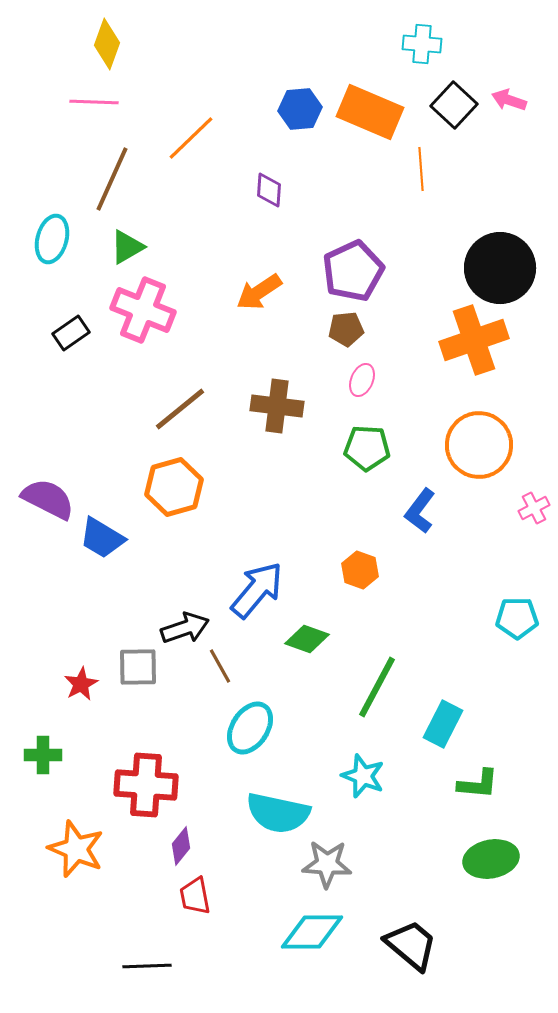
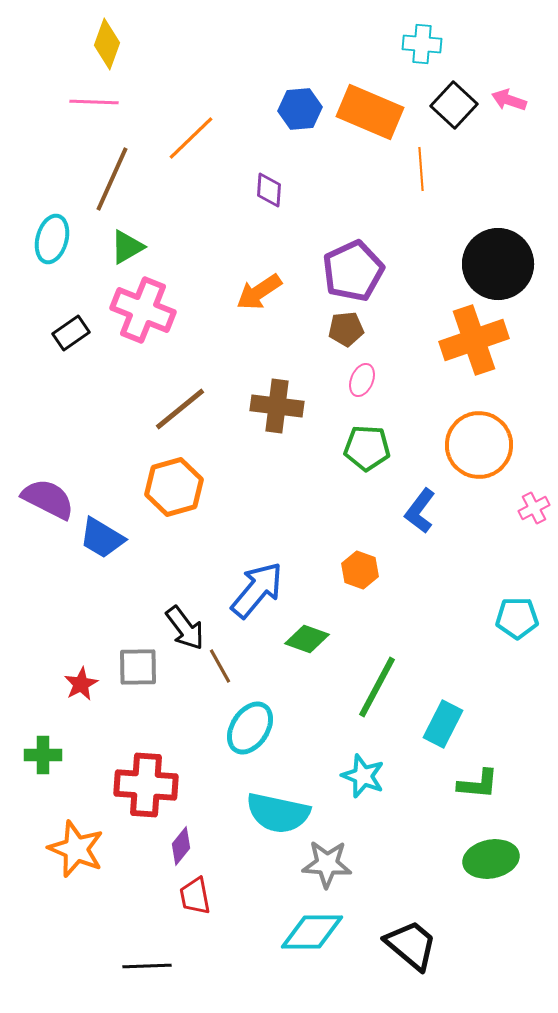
black circle at (500, 268): moved 2 px left, 4 px up
black arrow at (185, 628): rotated 72 degrees clockwise
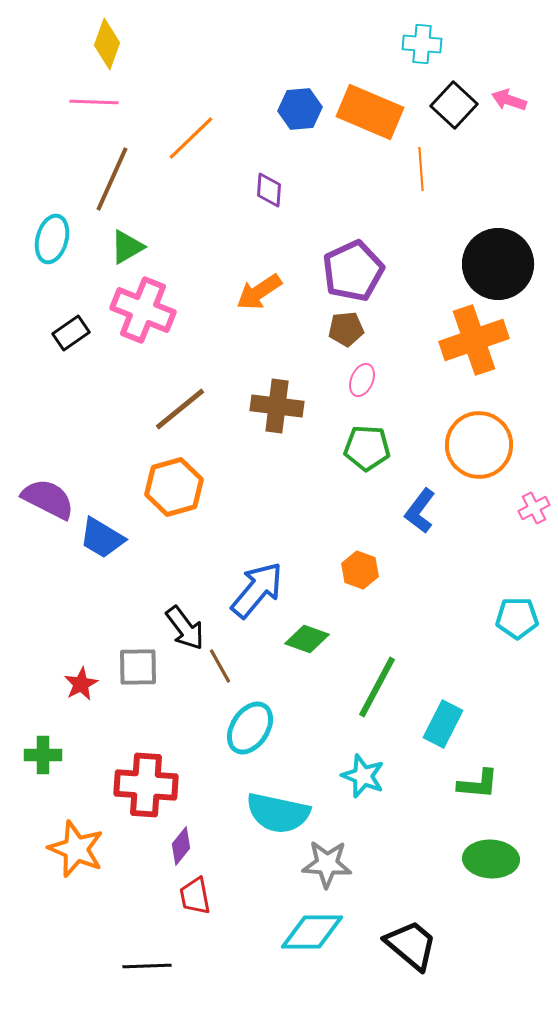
green ellipse at (491, 859): rotated 14 degrees clockwise
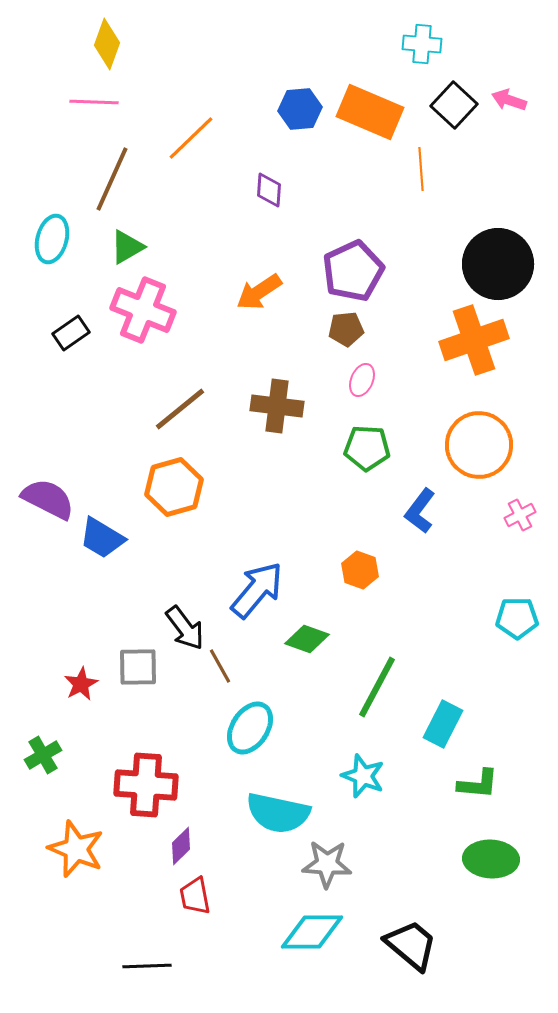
pink cross at (534, 508): moved 14 px left, 7 px down
green cross at (43, 755): rotated 30 degrees counterclockwise
purple diamond at (181, 846): rotated 6 degrees clockwise
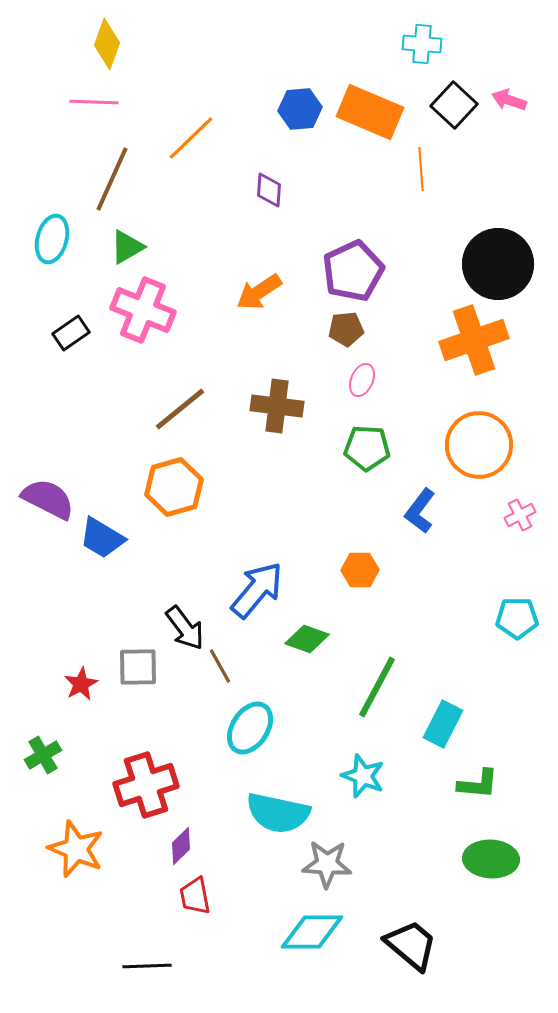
orange hexagon at (360, 570): rotated 21 degrees counterclockwise
red cross at (146, 785): rotated 22 degrees counterclockwise
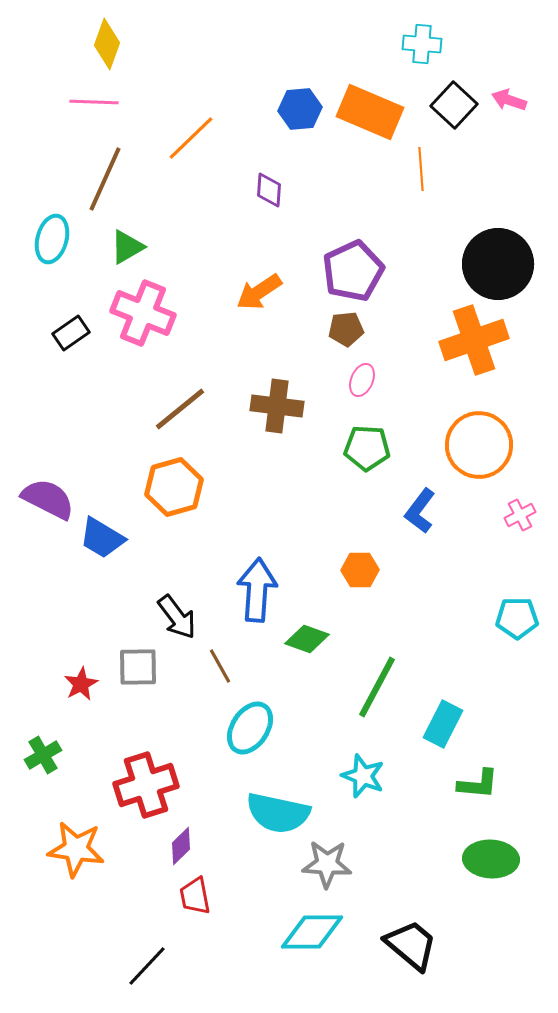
brown line at (112, 179): moved 7 px left
pink cross at (143, 310): moved 3 px down
blue arrow at (257, 590): rotated 36 degrees counterclockwise
black arrow at (185, 628): moved 8 px left, 11 px up
orange star at (76, 849): rotated 14 degrees counterclockwise
black line at (147, 966): rotated 45 degrees counterclockwise
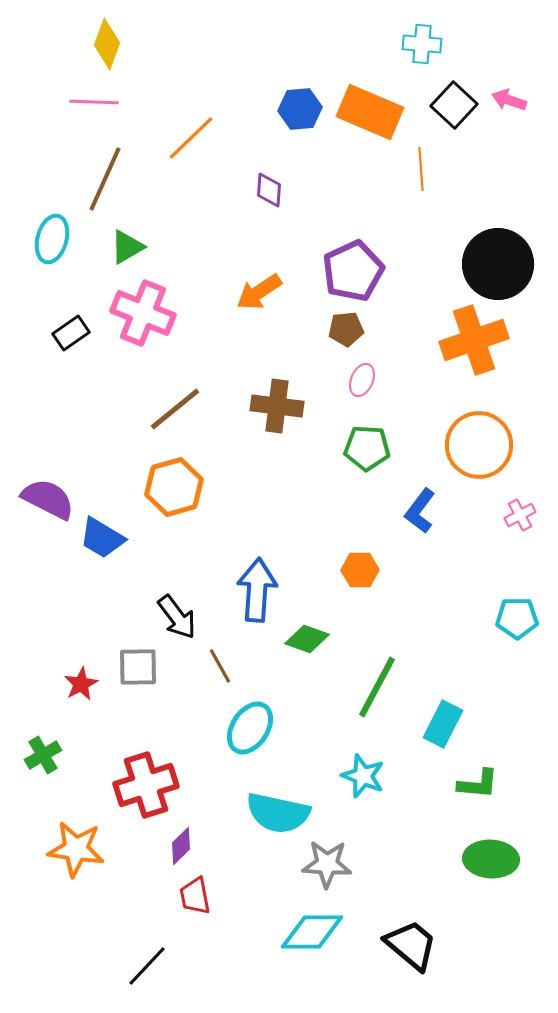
brown line at (180, 409): moved 5 px left
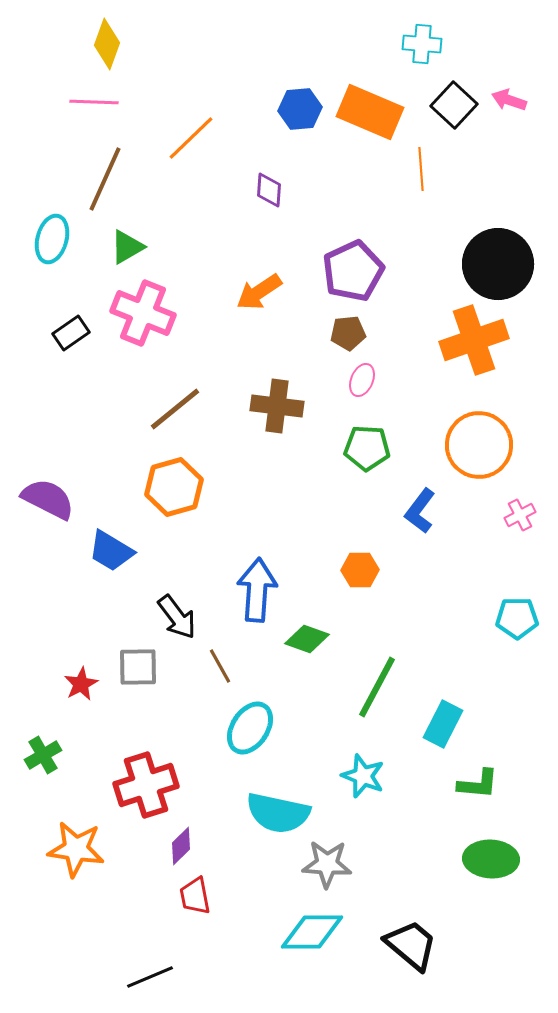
brown pentagon at (346, 329): moved 2 px right, 4 px down
blue trapezoid at (102, 538): moved 9 px right, 13 px down
black line at (147, 966): moved 3 px right, 11 px down; rotated 24 degrees clockwise
